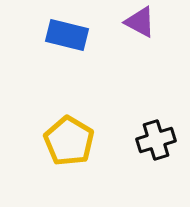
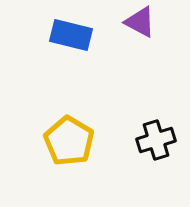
blue rectangle: moved 4 px right
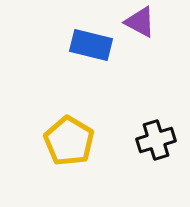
blue rectangle: moved 20 px right, 10 px down
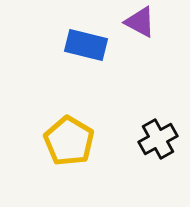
blue rectangle: moved 5 px left
black cross: moved 2 px right, 1 px up; rotated 12 degrees counterclockwise
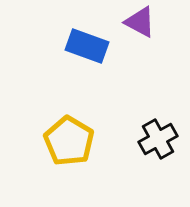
blue rectangle: moved 1 px right, 1 px down; rotated 6 degrees clockwise
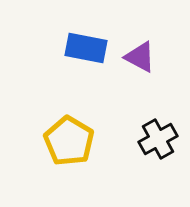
purple triangle: moved 35 px down
blue rectangle: moved 1 px left, 2 px down; rotated 9 degrees counterclockwise
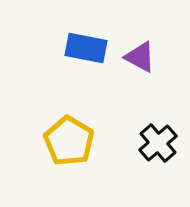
black cross: moved 4 px down; rotated 12 degrees counterclockwise
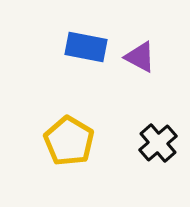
blue rectangle: moved 1 px up
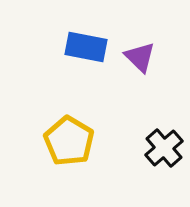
purple triangle: rotated 16 degrees clockwise
black cross: moved 6 px right, 5 px down
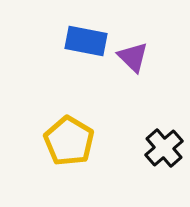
blue rectangle: moved 6 px up
purple triangle: moved 7 px left
